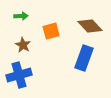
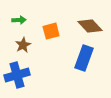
green arrow: moved 2 px left, 4 px down
brown star: rotated 14 degrees clockwise
blue cross: moved 2 px left
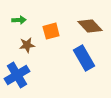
brown star: moved 4 px right; rotated 21 degrees clockwise
blue rectangle: rotated 50 degrees counterclockwise
blue cross: rotated 15 degrees counterclockwise
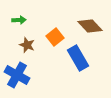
orange square: moved 4 px right, 6 px down; rotated 24 degrees counterclockwise
brown star: rotated 28 degrees clockwise
blue rectangle: moved 6 px left
blue cross: rotated 30 degrees counterclockwise
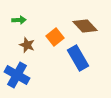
brown diamond: moved 5 px left
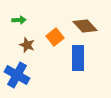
blue rectangle: rotated 30 degrees clockwise
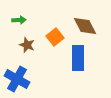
brown diamond: rotated 15 degrees clockwise
blue cross: moved 4 px down
